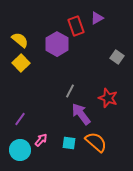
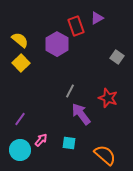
orange semicircle: moved 9 px right, 13 px down
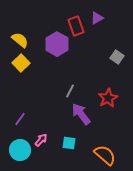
red star: rotated 24 degrees clockwise
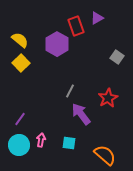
pink arrow: rotated 32 degrees counterclockwise
cyan circle: moved 1 px left, 5 px up
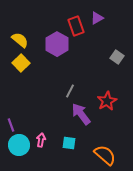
red star: moved 1 px left, 3 px down
purple line: moved 9 px left, 6 px down; rotated 56 degrees counterclockwise
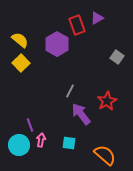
red rectangle: moved 1 px right, 1 px up
purple line: moved 19 px right
